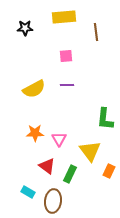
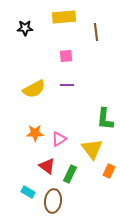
pink triangle: rotated 28 degrees clockwise
yellow triangle: moved 2 px right, 2 px up
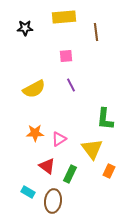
purple line: moved 4 px right; rotated 64 degrees clockwise
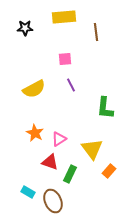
pink square: moved 1 px left, 3 px down
green L-shape: moved 11 px up
orange star: rotated 30 degrees clockwise
red triangle: moved 3 px right, 4 px up; rotated 18 degrees counterclockwise
orange rectangle: rotated 16 degrees clockwise
brown ellipse: rotated 30 degrees counterclockwise
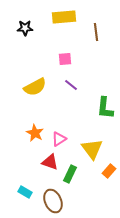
purple line: rotated 24 degrees counterclockwise
yellow semicircle: moved 1 px right, 2 px up
cyan rectangle: moved 3 px left
